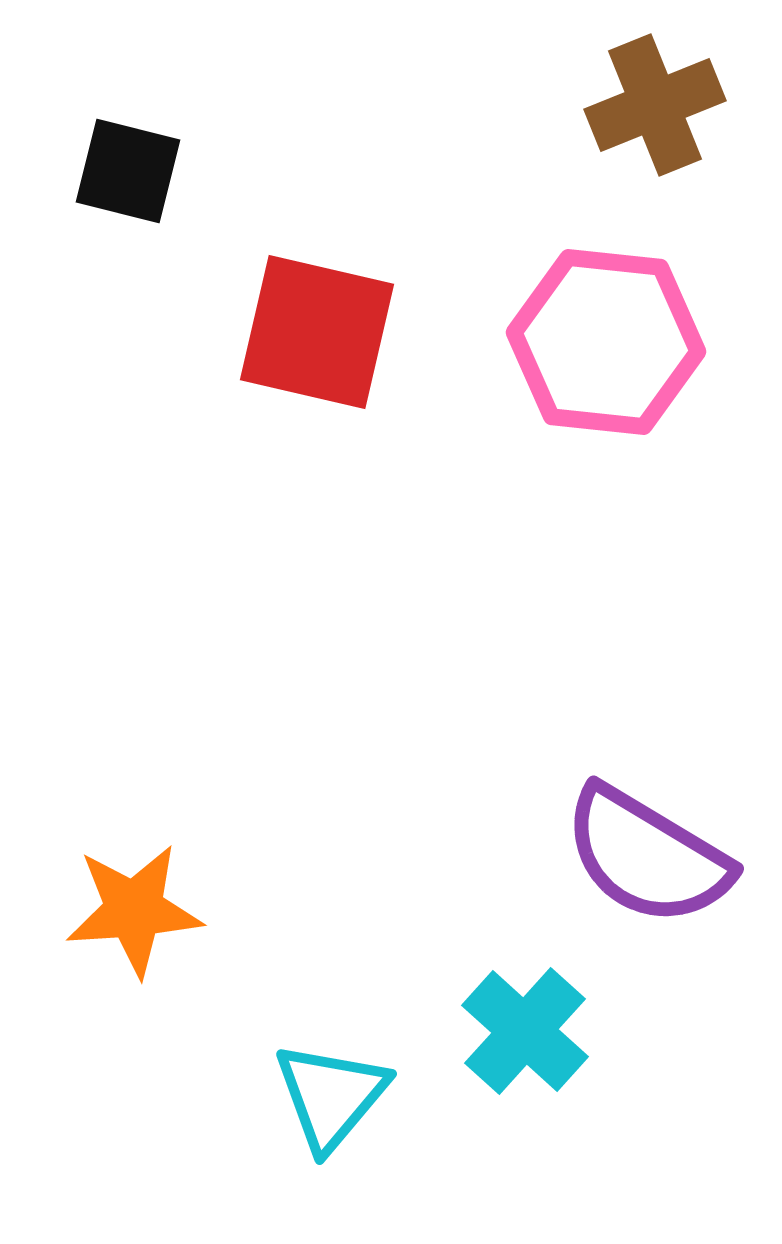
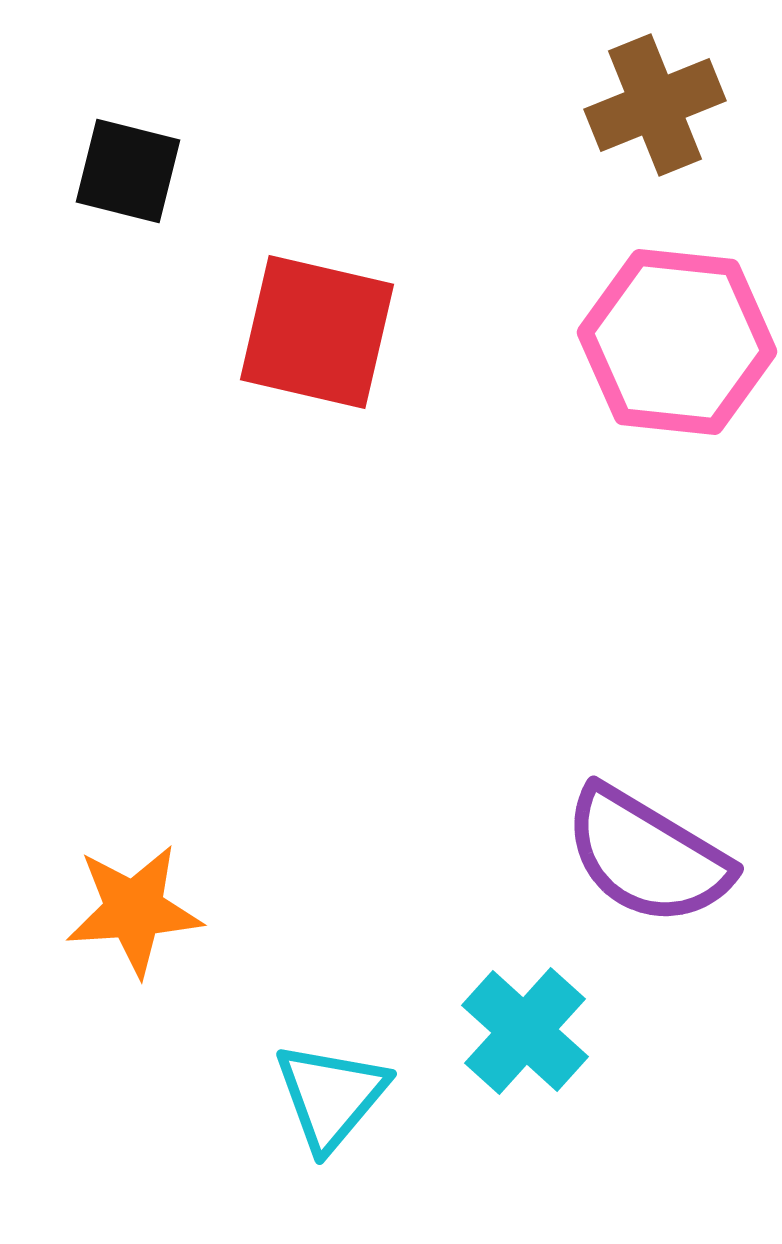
pink hexagon: moved 71 px right
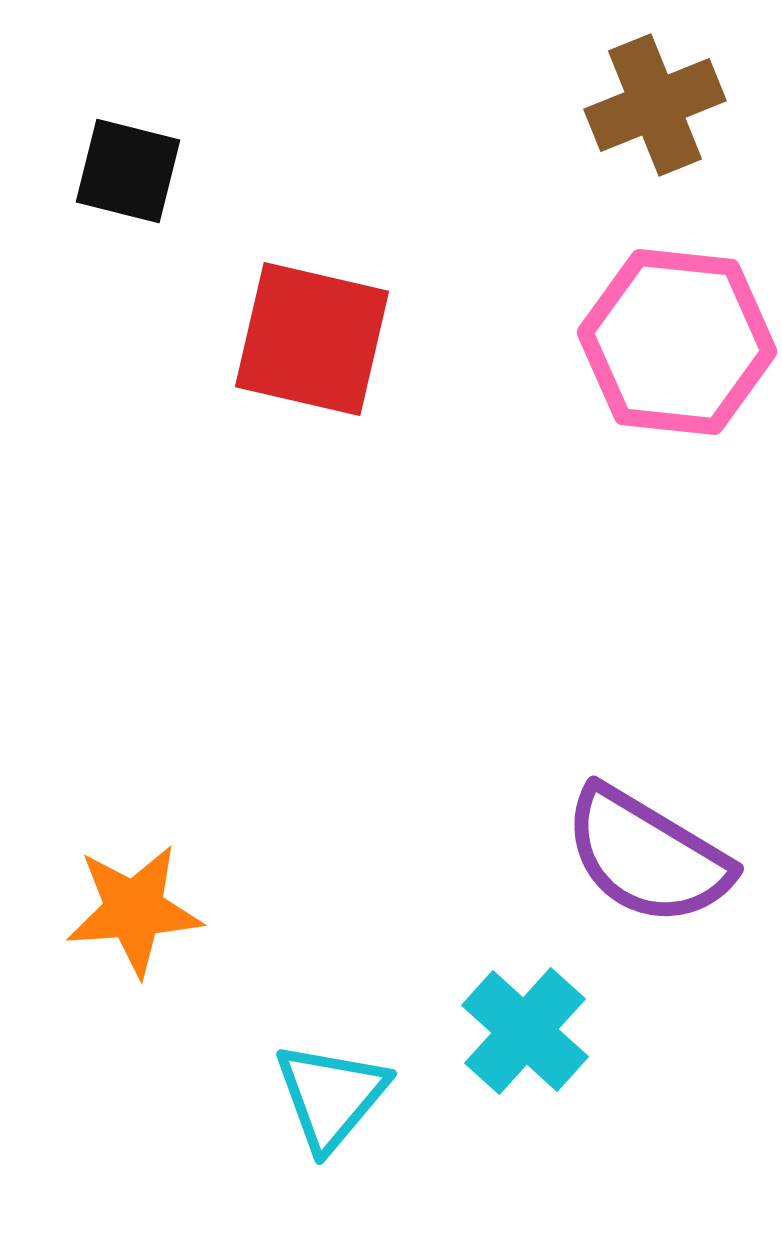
red square: moved 5 px left, 7 px down
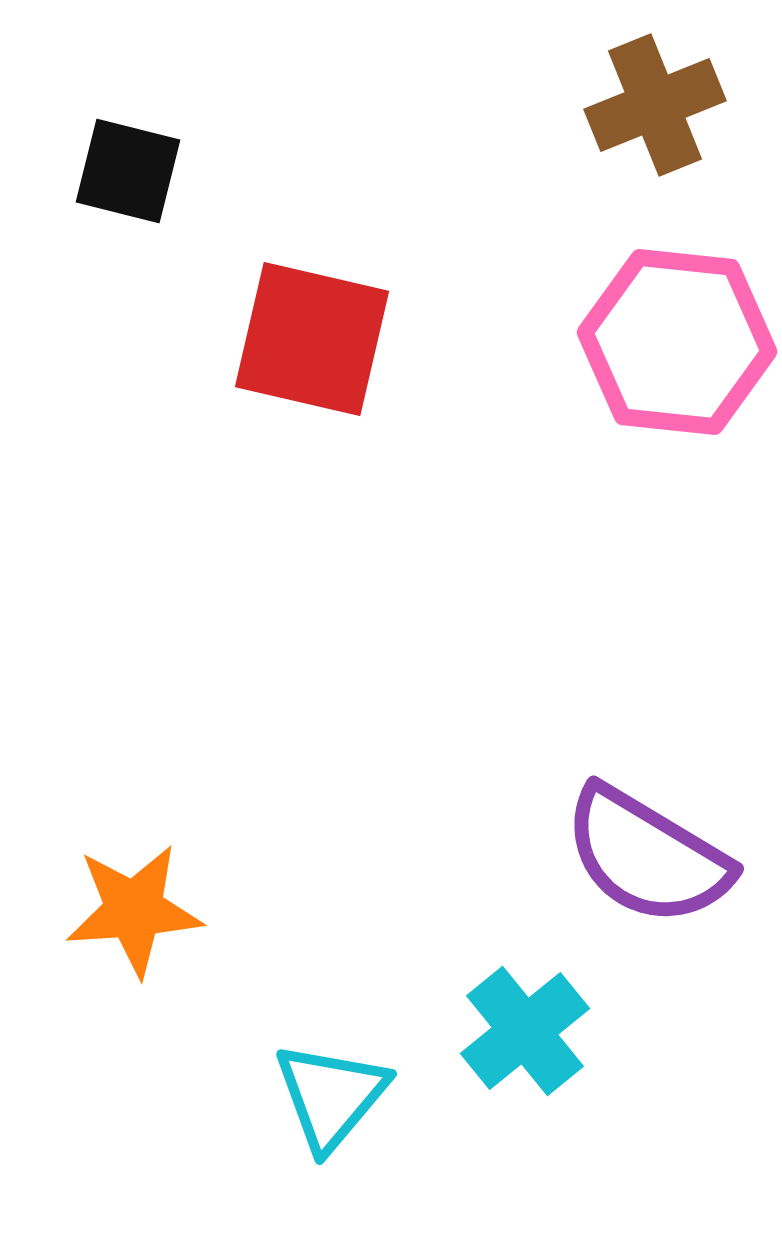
cyan cross: rotated 9 degrees clockwise
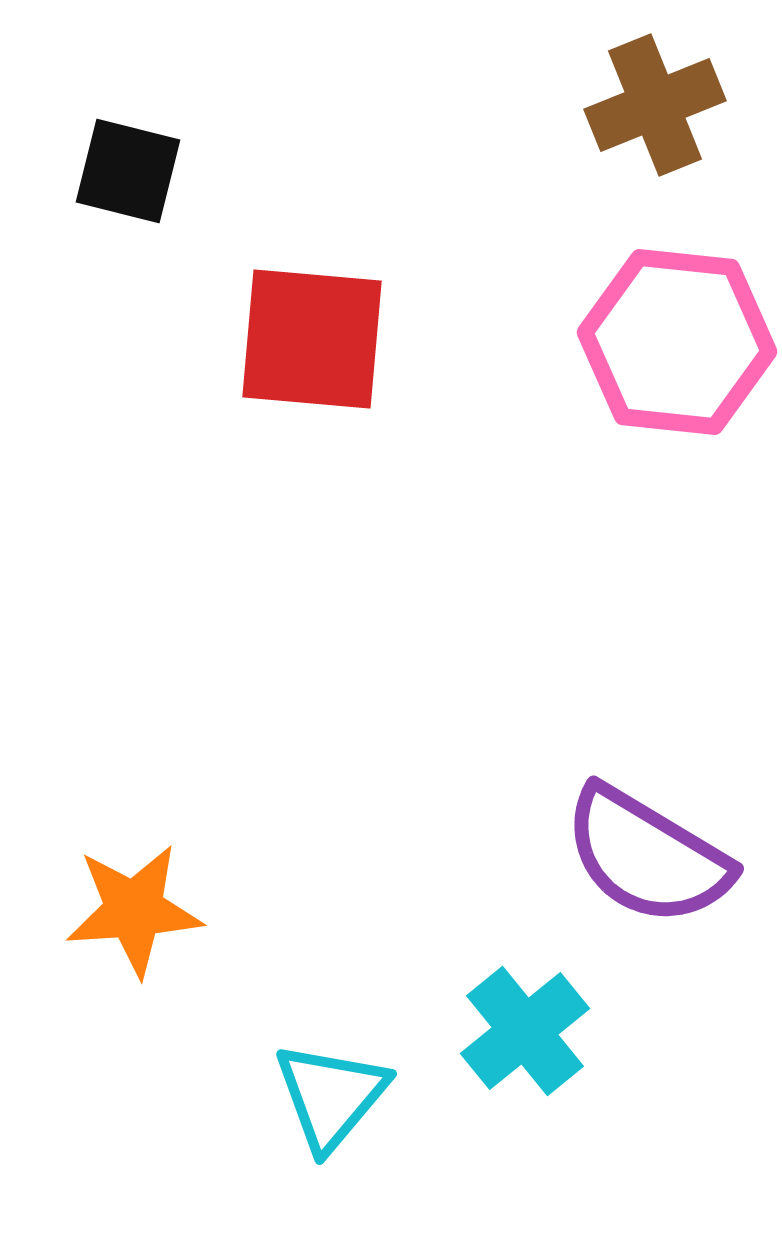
red square: rotated 8 degrees counterclockwise
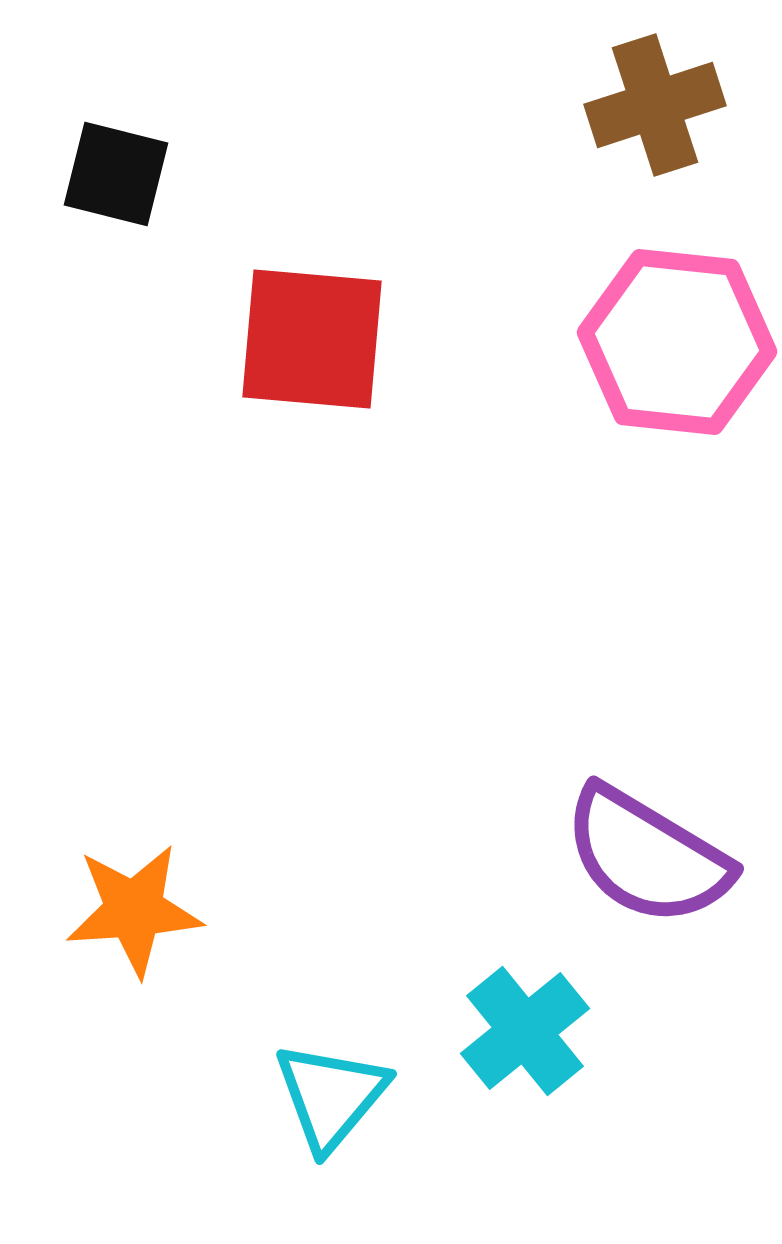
brown cross: rotated 4 degrees clockwise
black square: moved 12 px left, 3 px down
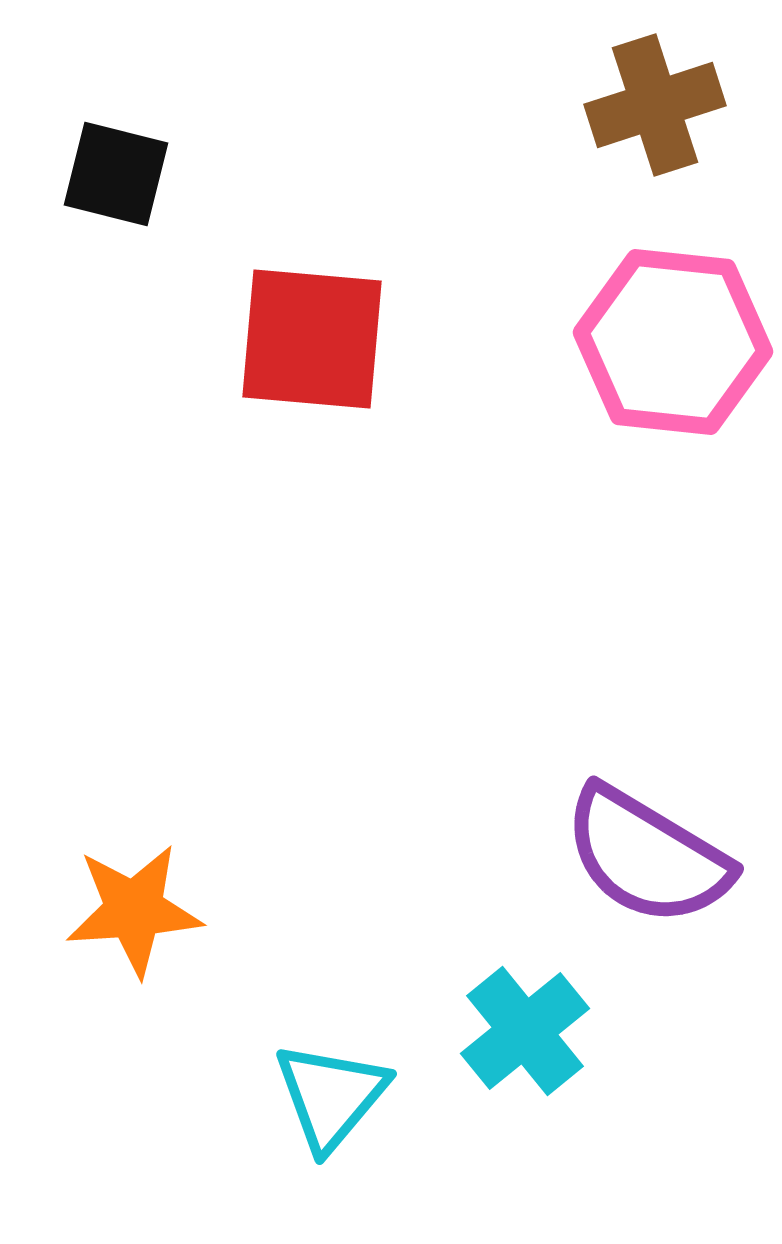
pink hexagon: moved 4 px left
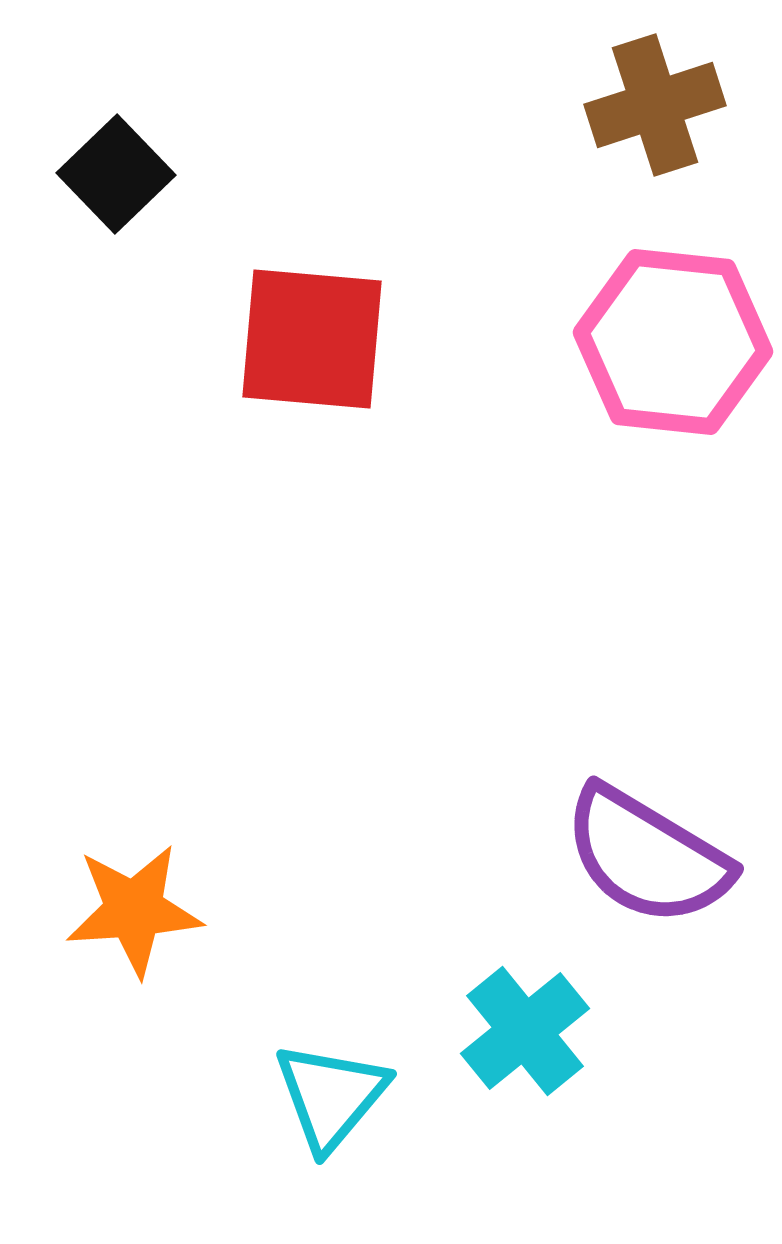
black square: rotated 32 degrees clockwise
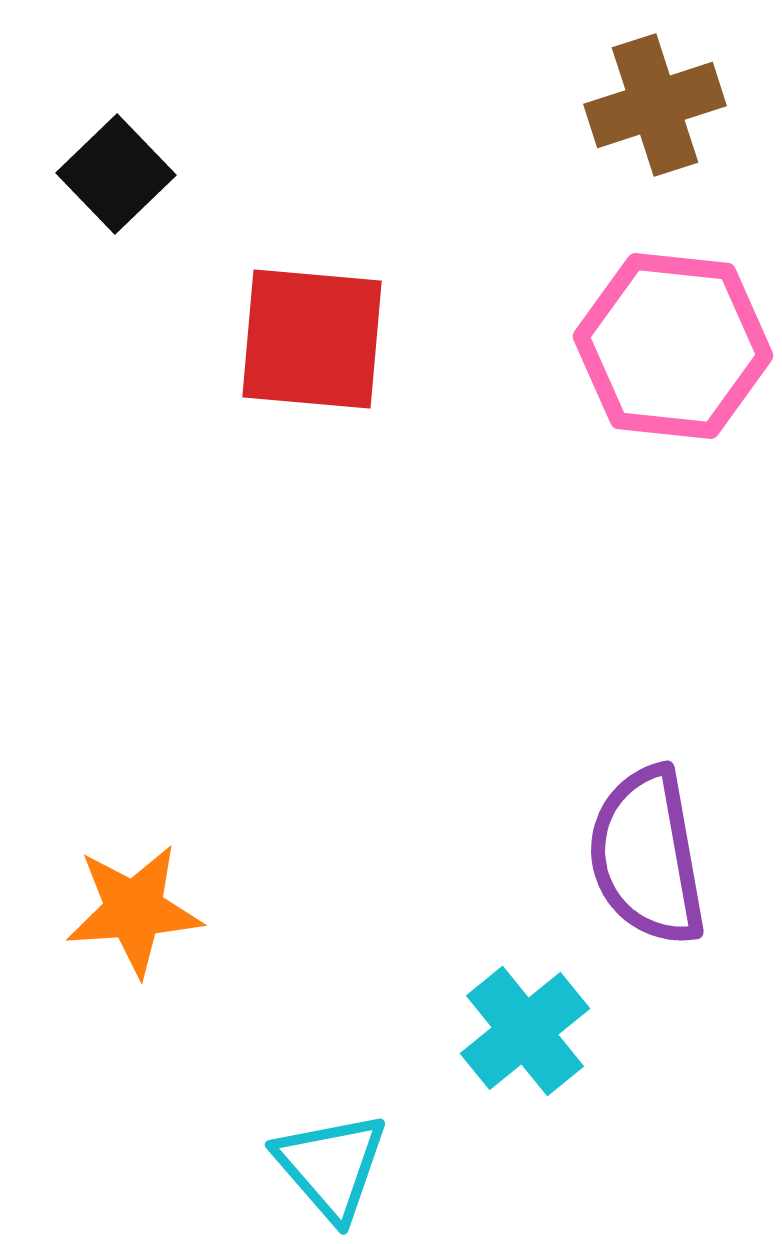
pink hexagon: moved 4 px down
purple semicircle: rotated 49 degrees clockwise
cyan triangle: moved 70 px down; rotated 21 degrees counterclockwise
